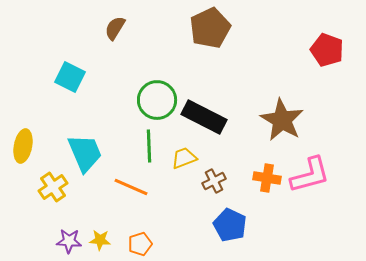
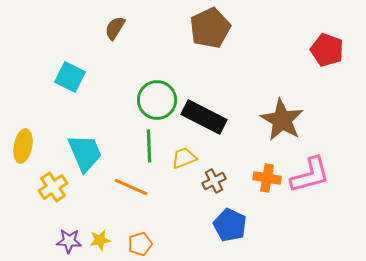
yellow star: rotated 15 degrees counterclockwise
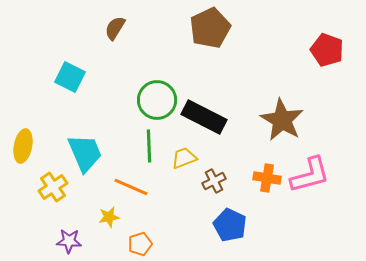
yellow star: moved 9 px right, 23 px up
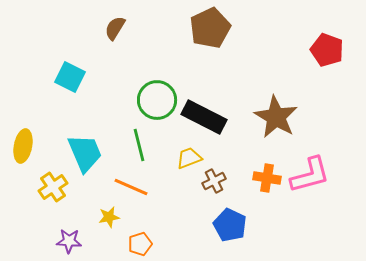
brown star: moved 6 px left, 3 px up
green line: moved 10 px left, 1 px up; rotated 12 degrees counterclockwise
yellow trapezoid: moved 5 px right
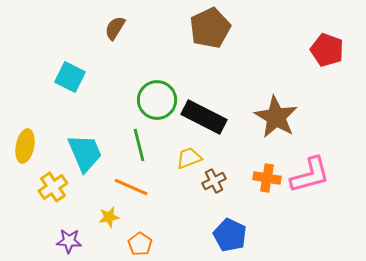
yellow ellipse: moved 2 px right
blue pentagon: moved 10 px down
orange pentagon: rotated 20 degrees counterclockwise
